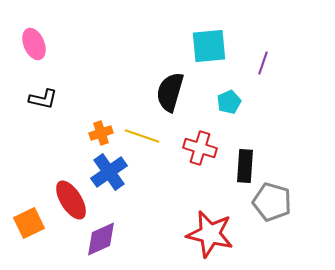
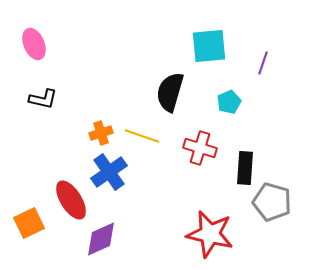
black rectangle: moved 2 px down
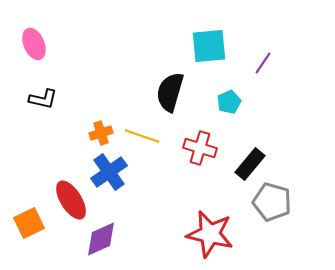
purple line: rotated 15 degrees clockwise
black rectangle: moved 5 px right, 4 px up; rotated 36 degrees clockwise
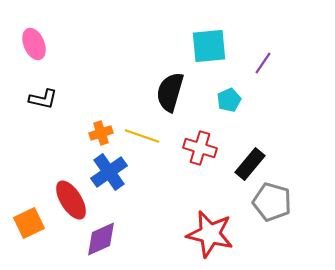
cyan pentagon: moved 2 px up
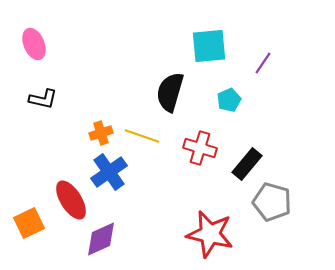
black rectangle: moved 3 px left
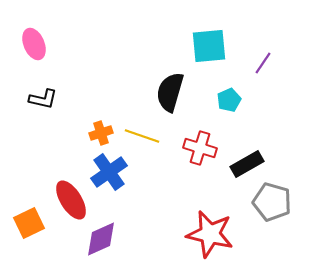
black rectangle: rotated 20 degrees clockwise
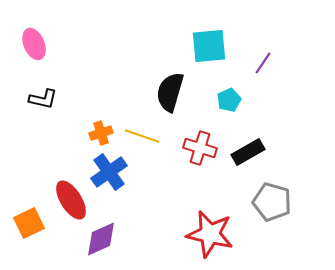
black rectangle: moved 1 px right, 12 px up
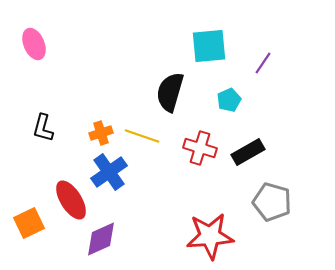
black L-shape: moved 29 px down; rotated 92 degrees clockwise
red star: moved 2 px down; rotated 18 degrees counterclockwise
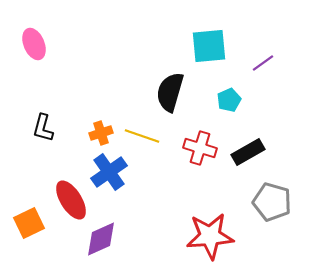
purple line: rotated 20 degrees clockwise
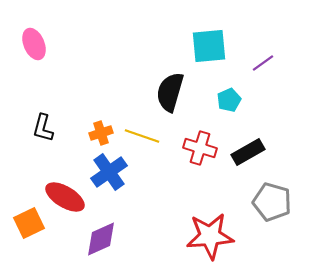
red ellipse: moved 6 px left, 3 px up; rotated 27 degrees counterclockwise
